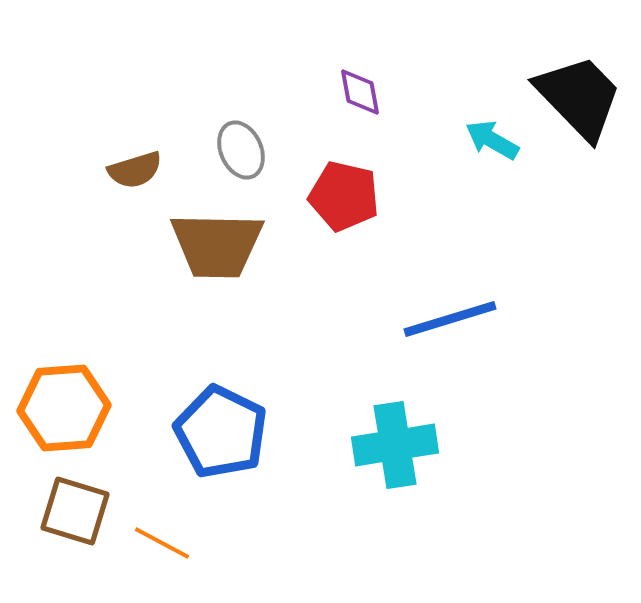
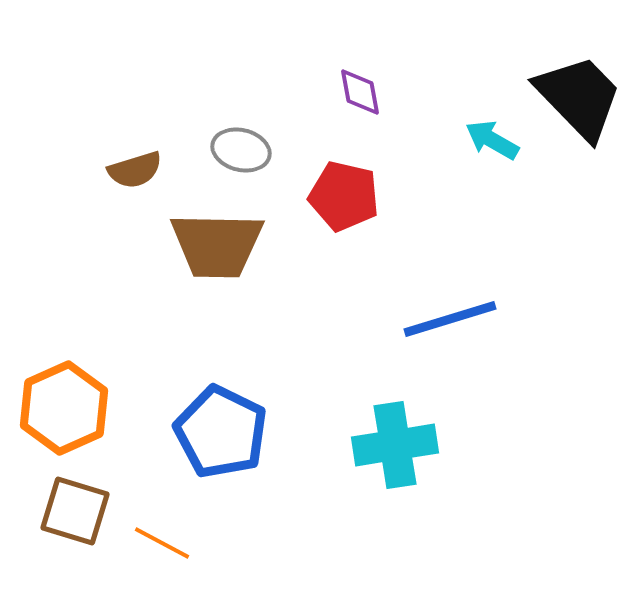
gray ellipse: rotated 52 degrees counterclockwise
orange hexagon: rotated 20 degrees counterclockwise
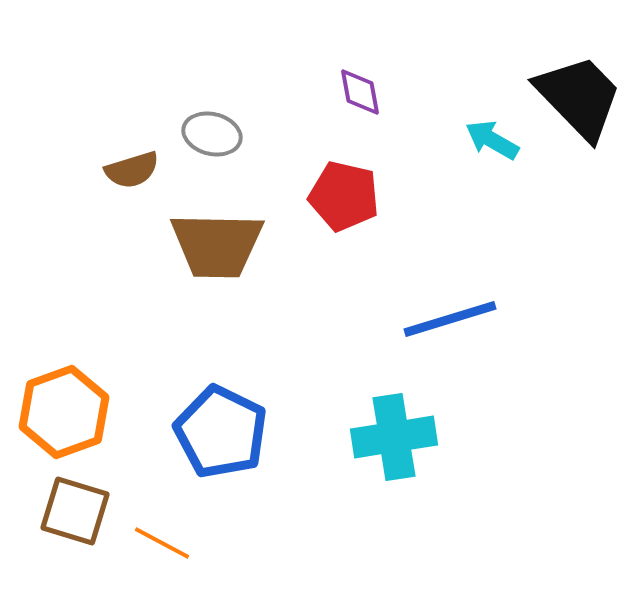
gray ellipse: moved 29 px left, 16 px up
brown semicircle: moved 3 px left
orange hexagon: moved 4 px down; rotated 4 degrees clockwise
cyan cross: moved 1 px left, 8 px up
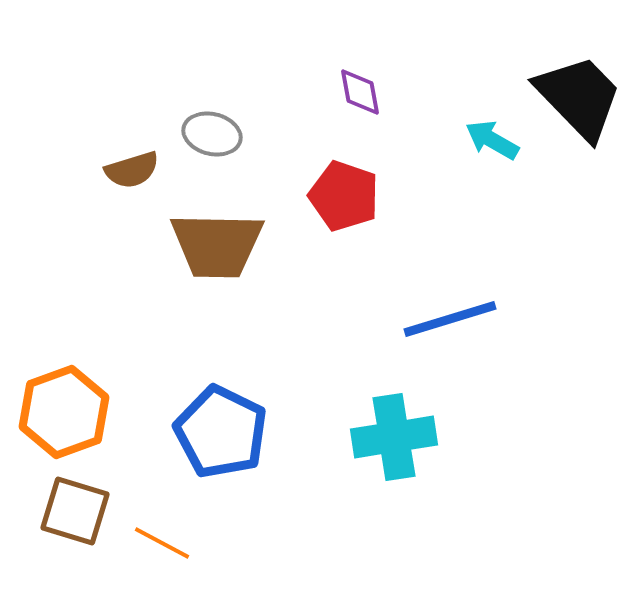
red pentagon: rotated 6 degrees clockwise
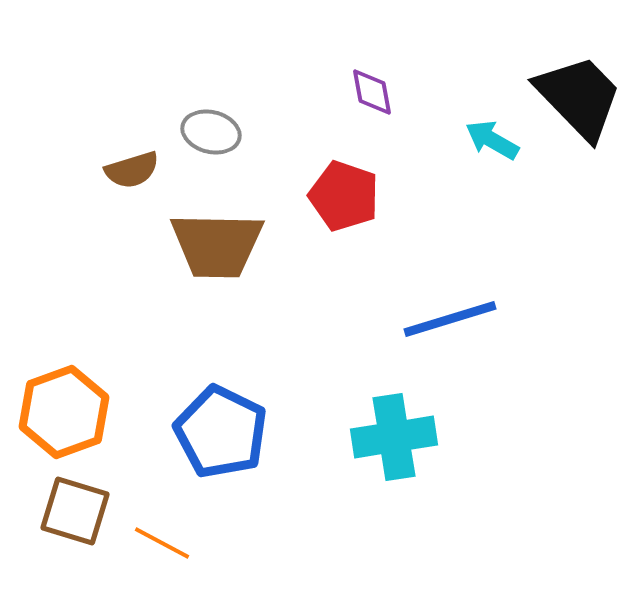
purple diamond: moved 12 px right
gray ellipse: moved 1 px left, 2 px up
